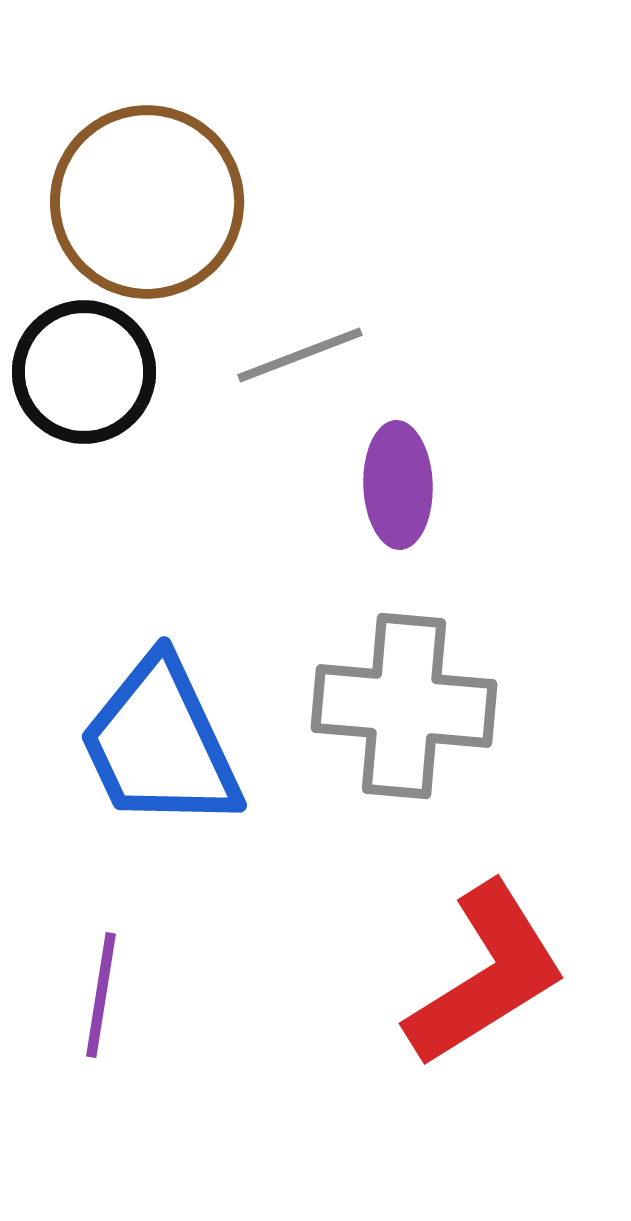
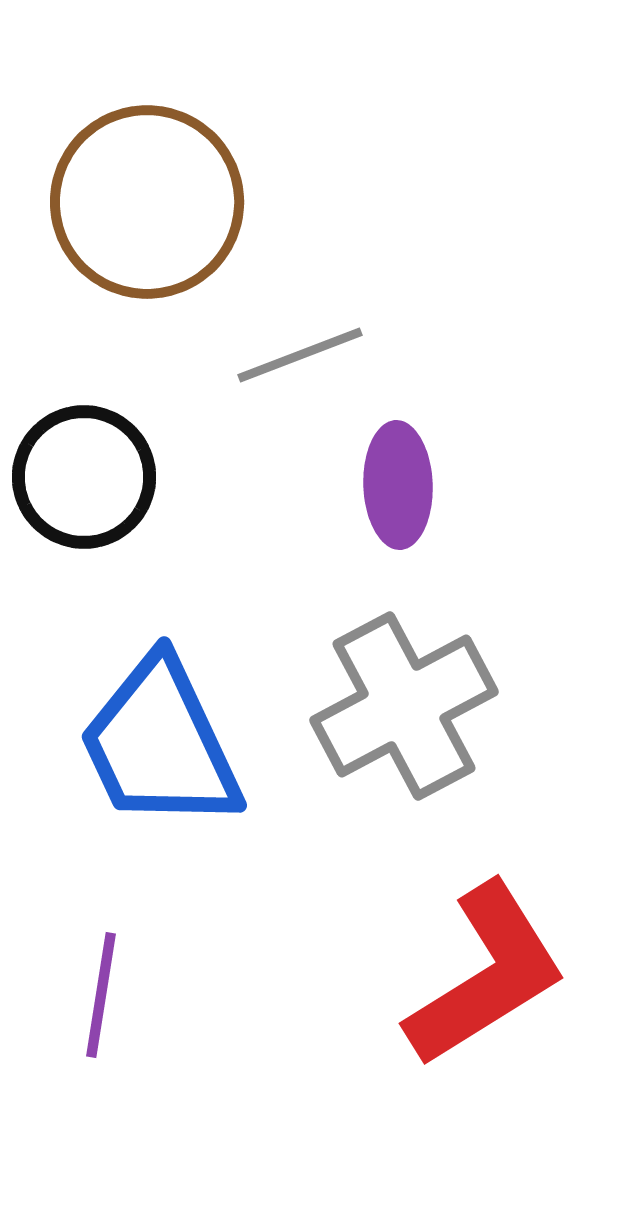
black circle: moved 105 px down
gray cross: rotated 33 degrees counterclockwise
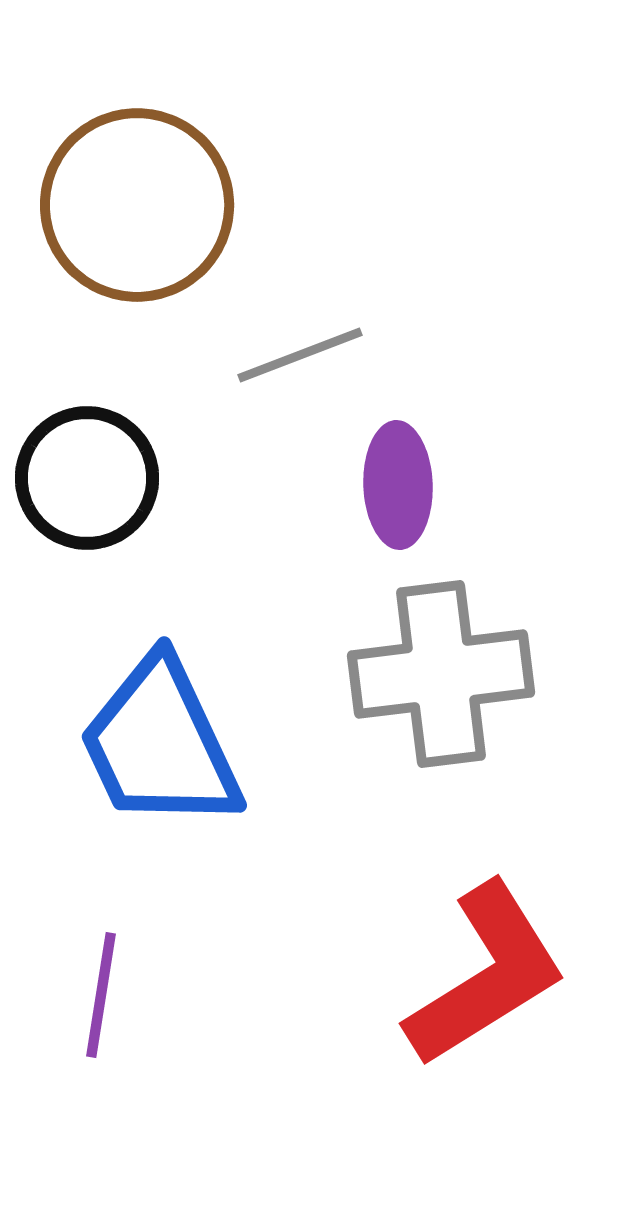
brown circle: moved 10 px left, 3 px down
black circle: moved 3 px right, 1 px down
gray cross: moved 37 px right, 32 px up; rotated 21 degrees clockwise
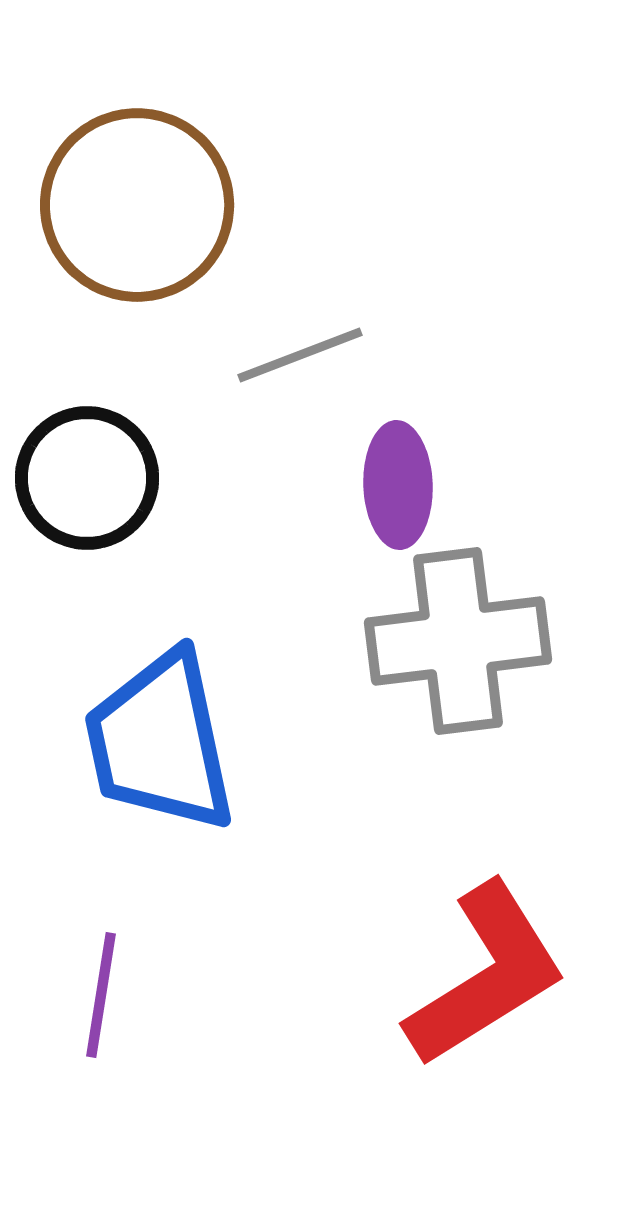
gray cross: moved 17 px right, 33 px up
blue trapezoid: moved 2 px up; rotated 13 degrees clockwise
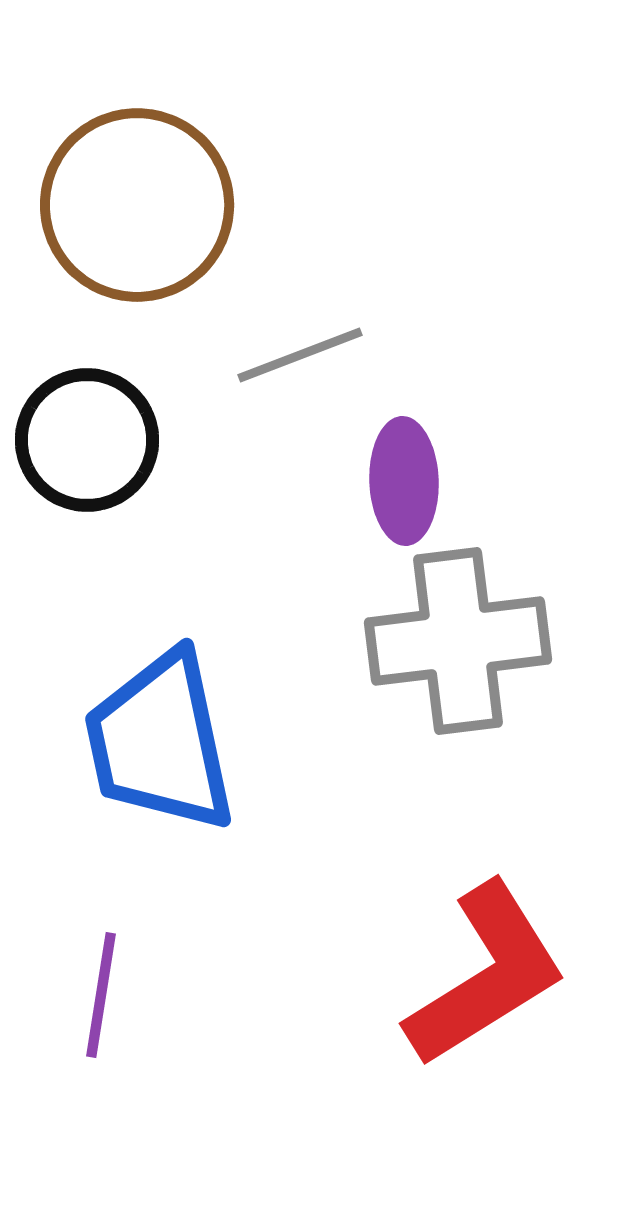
black circle: moved 38 px up
purple ellipse: moved 6 px right, 4 px up
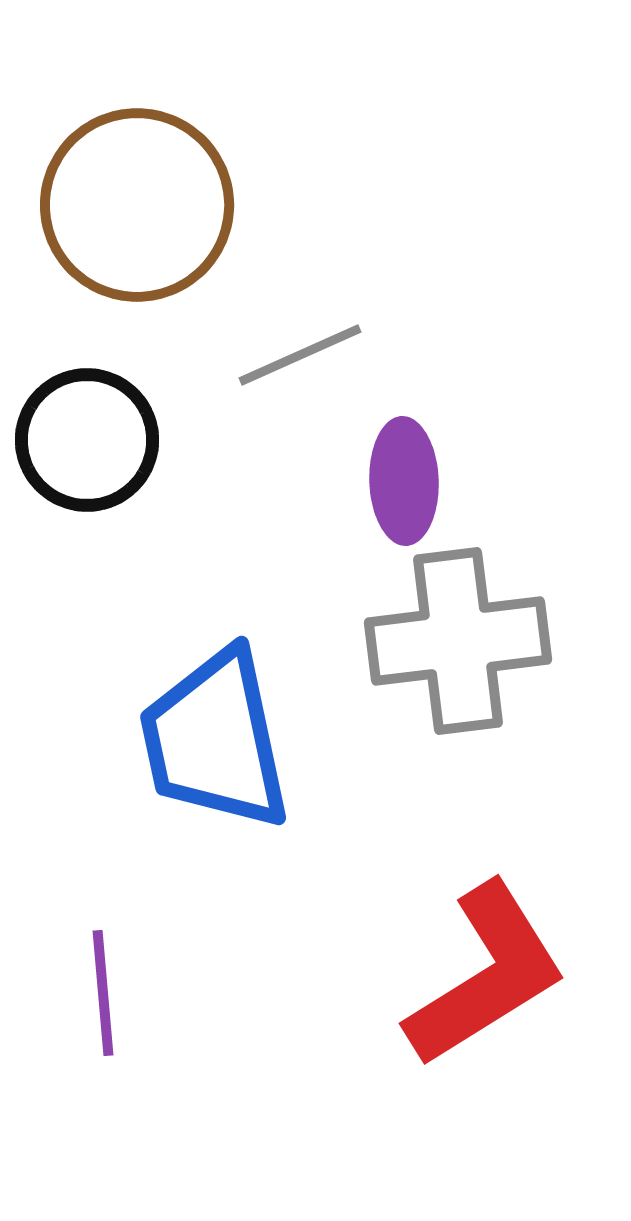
gray line: rotated 3 degrees counterclockwise
blue trapezoid: moved 55 px right, 2 px up
purple line: moved 2 px right, 2 px up; rotated 14 degrees counterclockwise
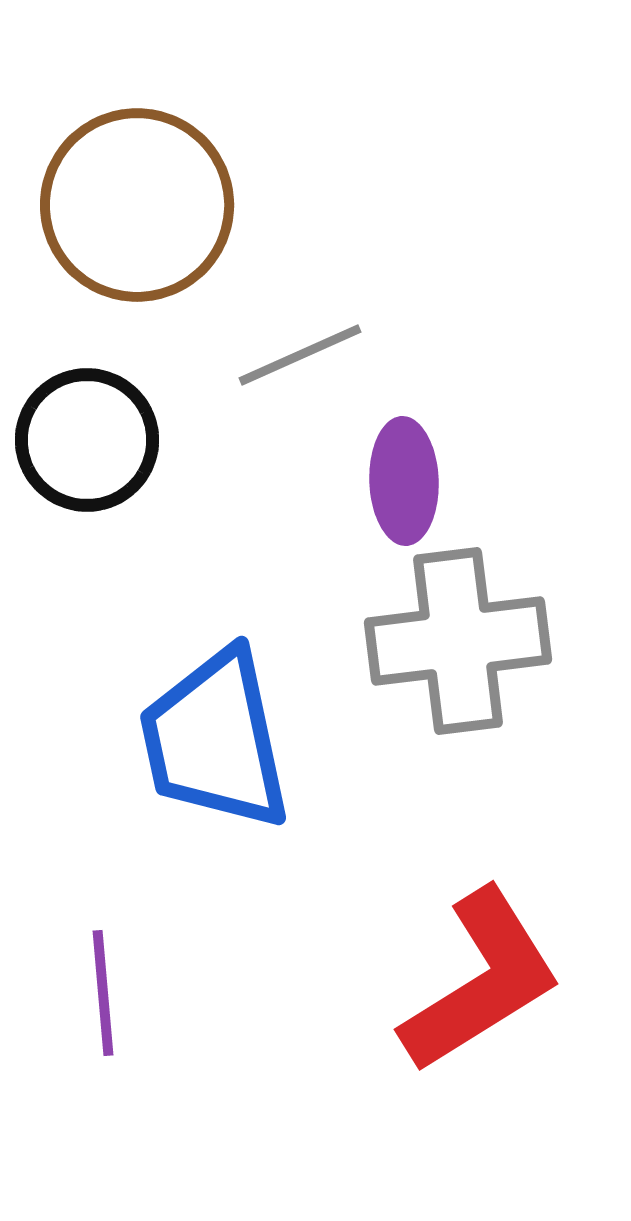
red L-shape: moved 5 px left, 6 px down
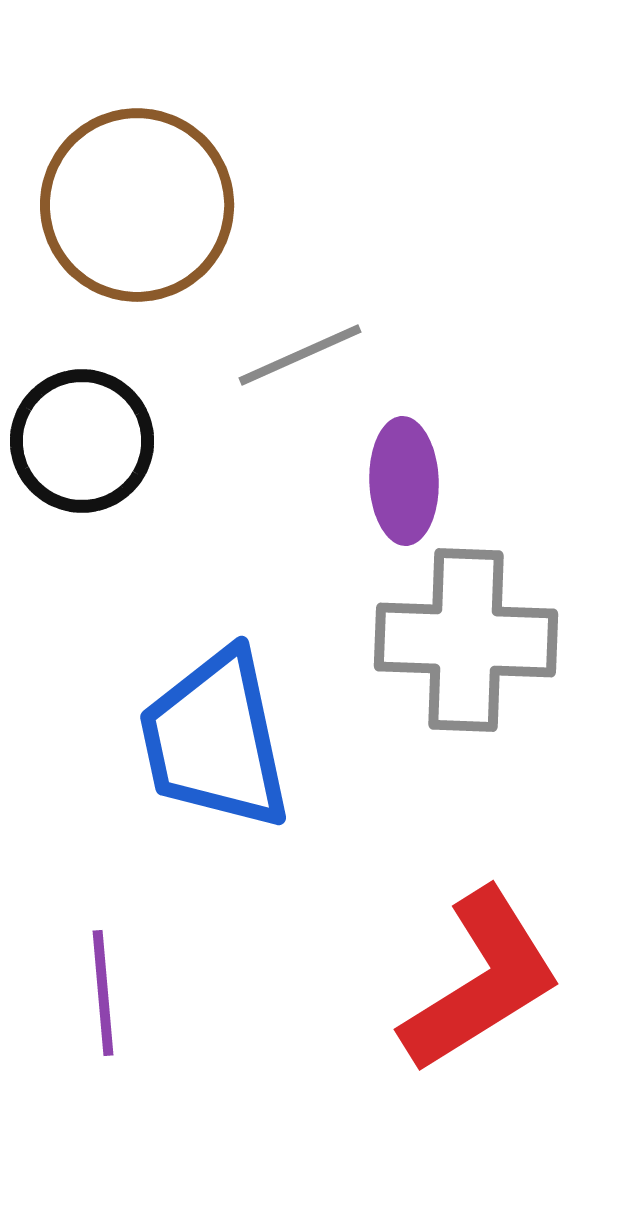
black circle: moved 5 px left, 1 px down
gray cross: moved 8 px right, 1 px up; rotated 9 degrees clockwise
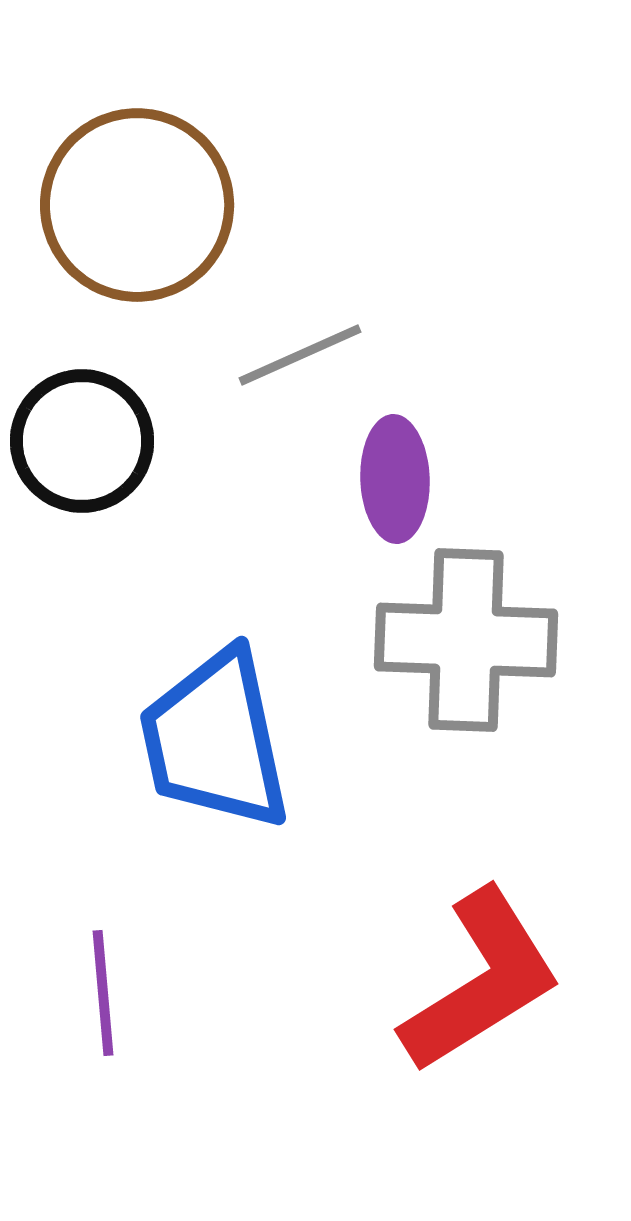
purple ellipse: moved 9 px left, 2 px up
